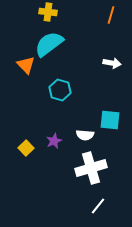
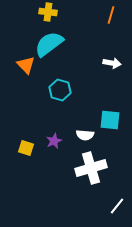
yellow square: rotated 28 degrees counterclockwise
white line: moved 19 px right
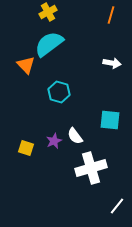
yellow cross: rotated 36 degrees counterclockwise
cyan hexagon: moved 1 px left, 2 px down
white semicircle: moved 10 px left, 1 px down; rotated 48 degrees clockwise
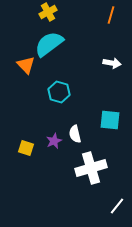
white semicircle: moved 2 px up; rotated 24 degrees clockwise
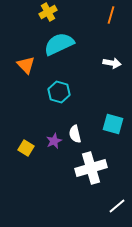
cyan semicircle: moved 10 px right; rotated 12 degrees clockwise
cyan square: moved 3 px right, 4 px down; rotated 10 degrees clockwise
yellow square: rotated 14 degrees clockwise
white line: rotated 12 degrees clockwise
